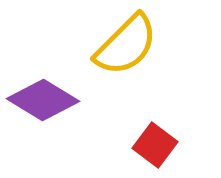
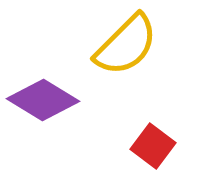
red square: moved 2 px left, 1 px down
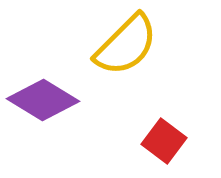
red square: moved 11 px right, 5 px up
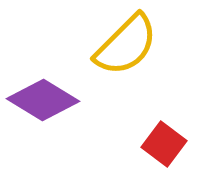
red square: moved 3 px down
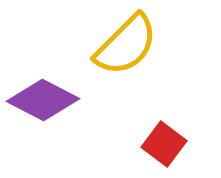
purple diamond: rotated 4 degrees counterclockwise
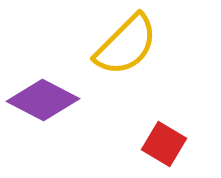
red square: rotated 6 degrees counterclockwise
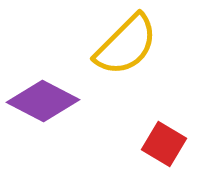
purple diamond: moved 1 px down
